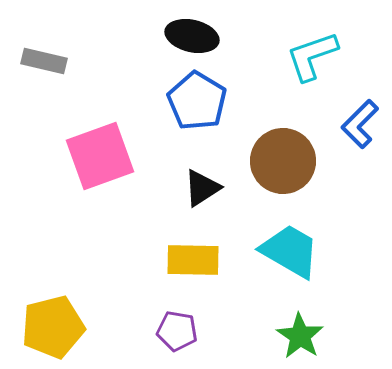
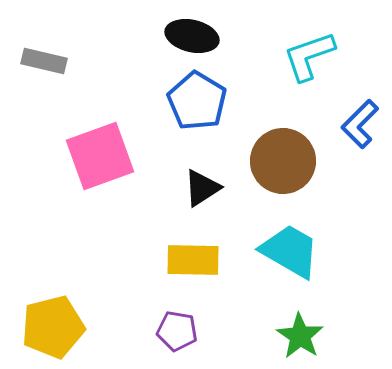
cyan L-shape: moved 3 px left
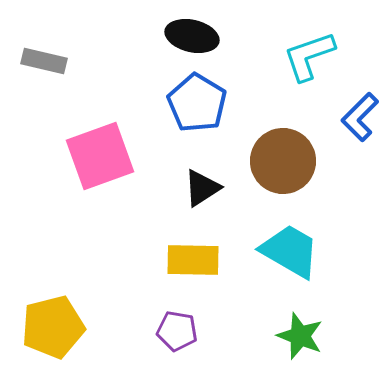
blue pentagon: moved 2 px down
blue L-shape: moved 7 px up
green star: rotated 12 degrees counterclockwise
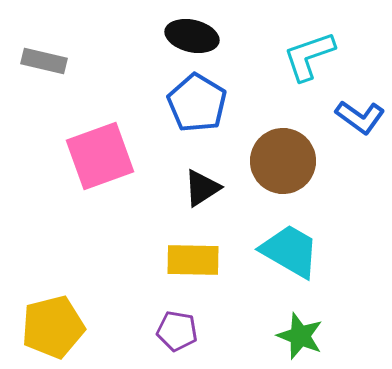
blue L-shape: rotated 99 degrees counterclockwise
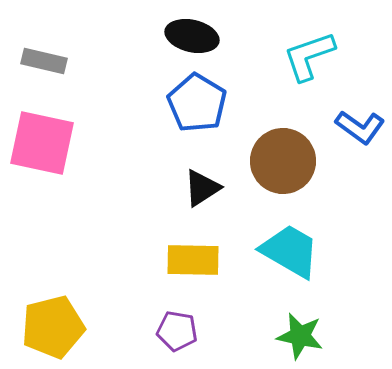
blue L-shape: moved 10 px down
pink square: moved 58 px left, 13 px up; rotated 32 degrees clockwise
green star: rotated 9 degrees counterclockwise
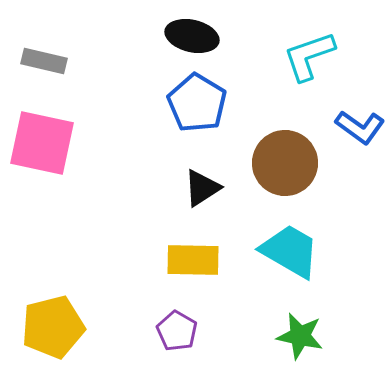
brown circle: moved 2 px right, 2 px down
purple pentagon: rotated 21 degrees clockwise
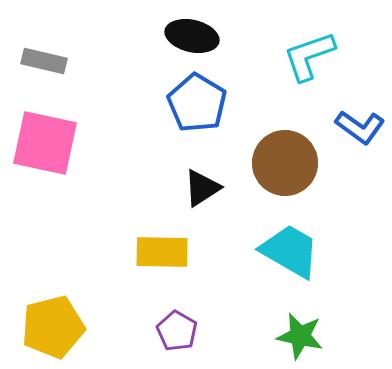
pink square: moved 3 px right
yellow rectangle: moved 31 px left, 8 px up
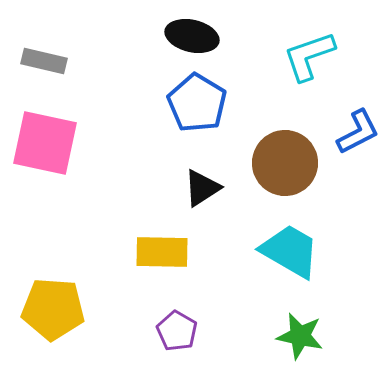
blue L-shape: moved 2 px left, 5 px down; rotated 63 degrees counterclockwise
yellow pentagon: moved 18 px up; rotated 18 degrees clockwise
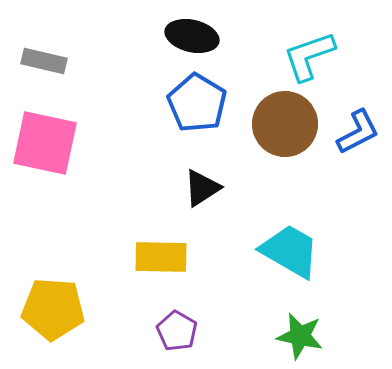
brown circle: moved 39 px up
yellow rectangle: moved 1 px left, 5 px down
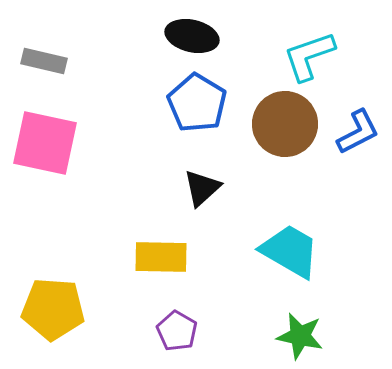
black triangle: rotated 9 degrees counterclockwise
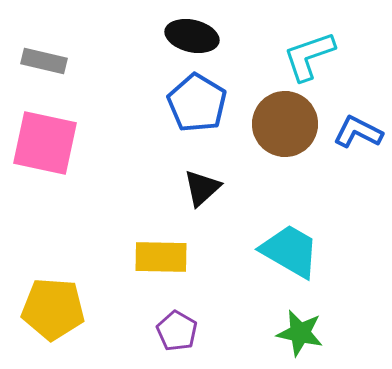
blue L-shape: rotated 126 degrees counterclockwise
green star: moved 3 px up
